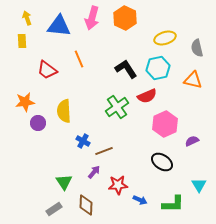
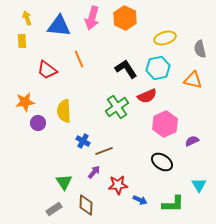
gray semicircle: moved 3 px right, 1 px down
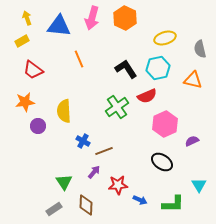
yellow rectangle: rotated 64 degrees clockwise
red trapezoid: moved 14 px left
purple circle: moved 3 px down
